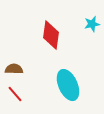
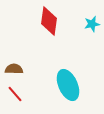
red diamond: moved 2 px left, 14 px up
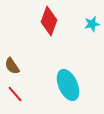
red diamond: rotated 12 degrees clockwise
brown semicircle: moved 2 px left, 3 px up; rotated 126 degrees counterclockwise
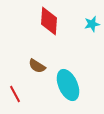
red diamond: rotated 16 degrees counterclockwise
brown semicircle: moved 25 px right; rotated 24 degrees counterclockwise
red line: rotated 12 degrees clockwise
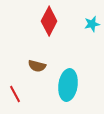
red diamond: rotated 24 degrees clockwise
brown semicircle: rotated 18 degrees counterclockwise
cyan ellipse: rotated 32 degrees clockwise
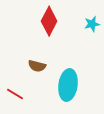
red line: rotated 30 degrees counterclockwise
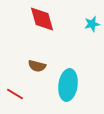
red diamond: moved 7 px left, 2 px up; rotated 44 degrees counterclockwise
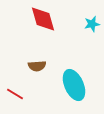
red diamond: moved 1 px right
brown semicircle: rotated 18 degrees counterclockwise
cyan ellipse: moved 6 px right; rotated 32 degrees counterclockwise
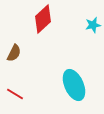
red diamond: rotated 64 degrees clockwise
cyan star: moved 1 px right, 1 px down
brown semicircle: moved 23 px left, 13 px up; rotated 60 degrees counterclockwise
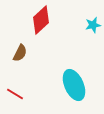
red diamond: moved 2 px left, 1 px down
brown semicircle: moved 6 px right
